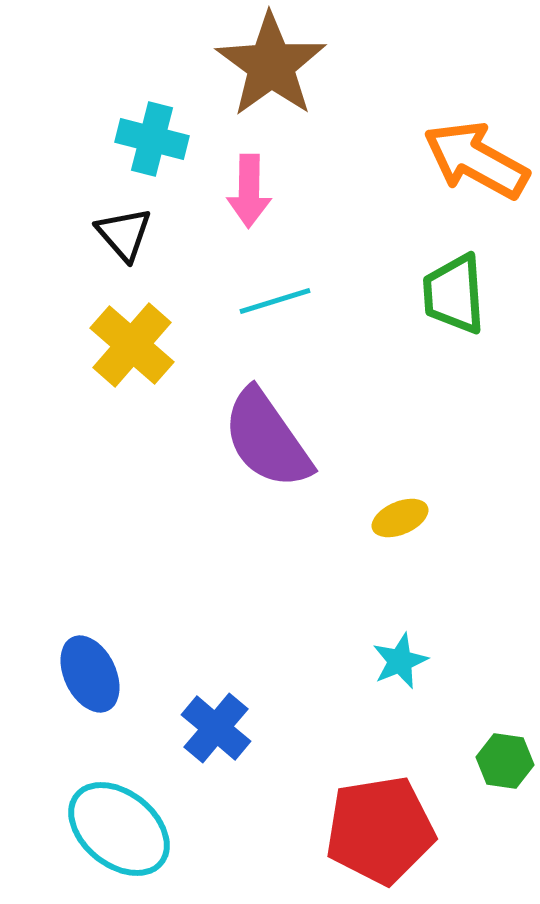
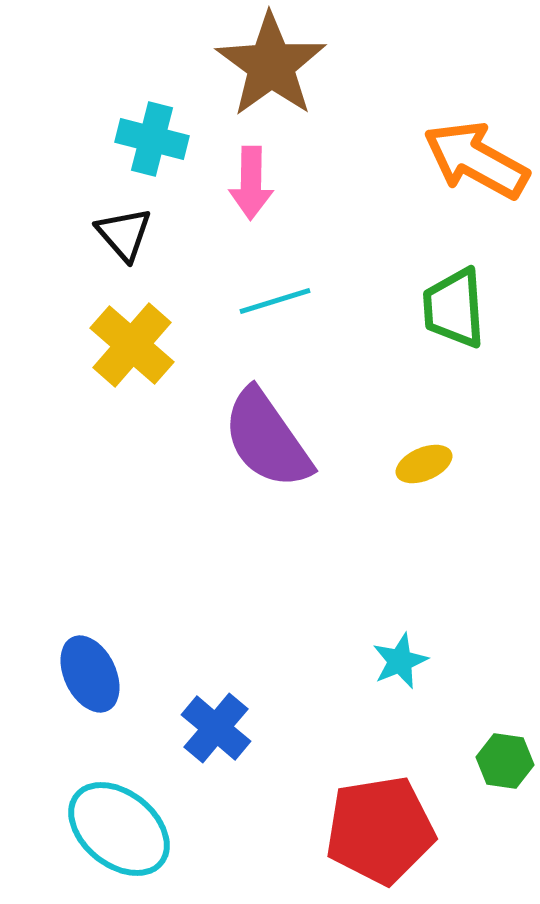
pink arrow: moved 2 px right, 8 px up
green trapezoid: moved 14 px down
yellow ellipse: moved 24 px right, 54 px up
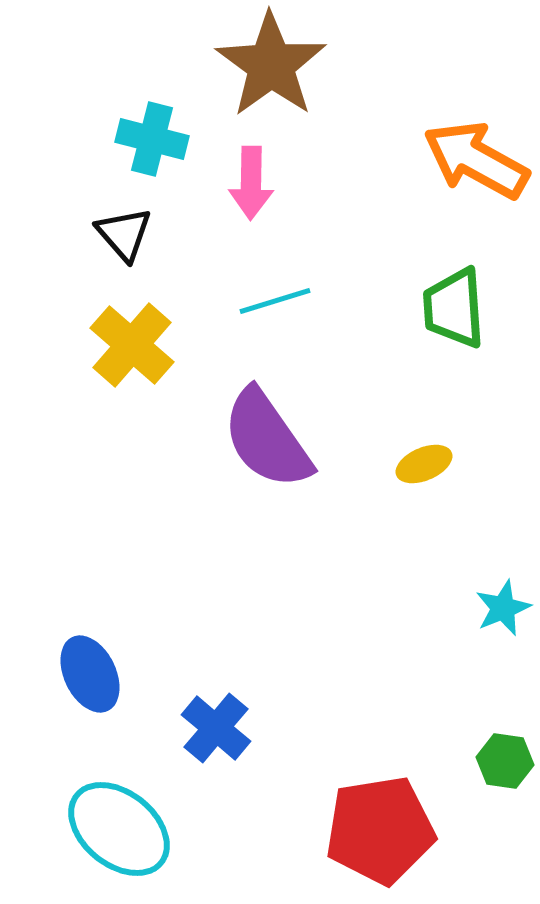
cyan star: moved 103 px right, 53 px up
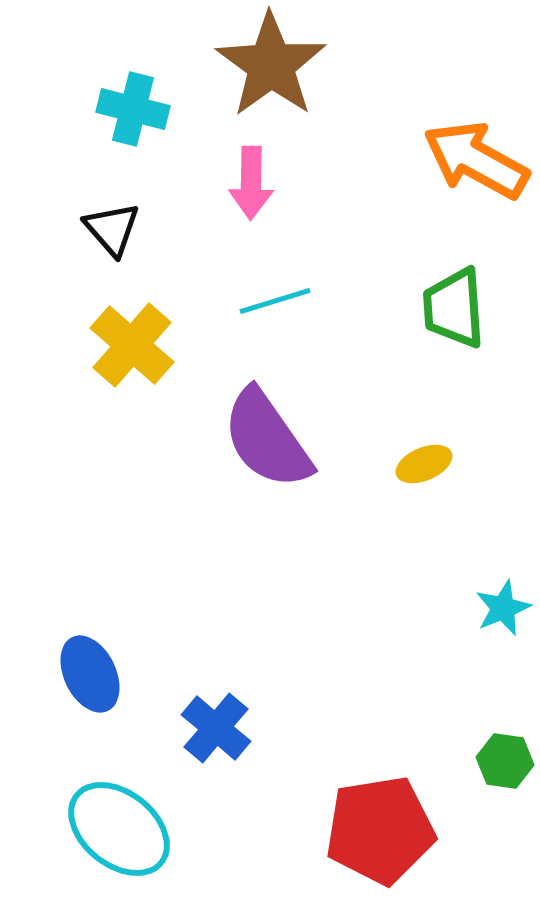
cyan cross: moved 19 px left, 30 px up
black triangle: moved 12 px left, 5 px up
